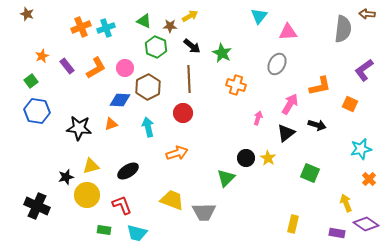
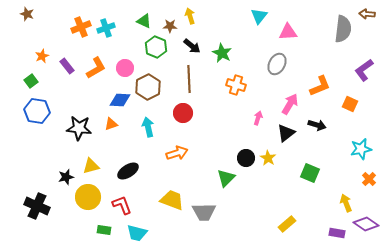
yellow arrow at (190, 16): rotated 77 degrees counterclockwise
orange L-shape at (320, 86): rotated 10 degrees counterclockwise
yellow circle at (87, 195): moved 1 px right, 2 px down
yellow rectangle at (293, 224): moved 6 px left; rotated 36 degrees clockwise
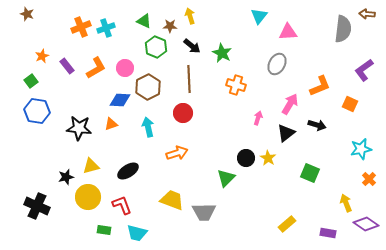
purple rectangle at (337, 233): moved 9 px left
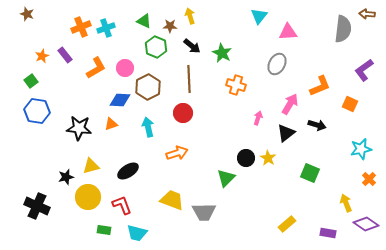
purple rectangle at (67, 66): moved 2 px left, 11 px up
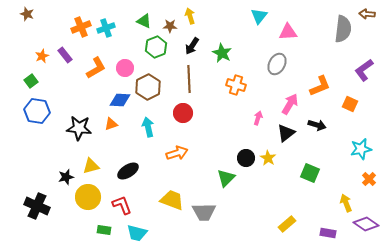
black arrow at (192, 46): rotated 84 degrees clockwise
green hexagon at (156, 47): rotated 15 degrees clockwise
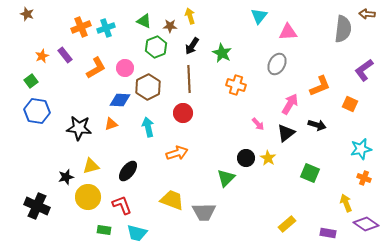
pink arrow at (258, 118): moved 6 px down; rotated 120 degrees clockwise
black ellipse at (128, 171): rotated 20 degrees counterclockwise
orange cross at (369, 179): moved 5 px left, 1 px up; rotated 24 degrees counterclockwise
